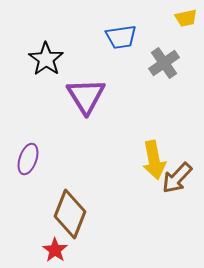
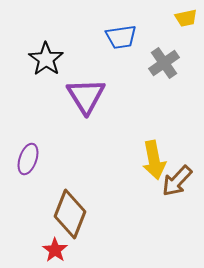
brown arrow: moved 3 px down
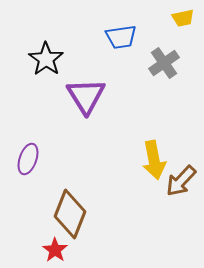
yellow trapezoid: moved 3 px left
brown arrow: moved 4 px right
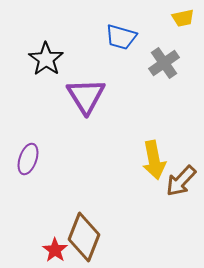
blue trapezoid: rotated 24 degrees clockwise
brown diamond: moved 14 px right, 23 px down
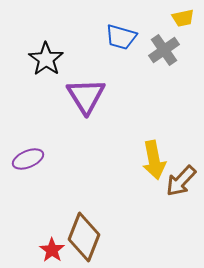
gray cross: moved 13 px up
purple ellipse: rotated 48 degrees clockwise
red star: moved 3 px left
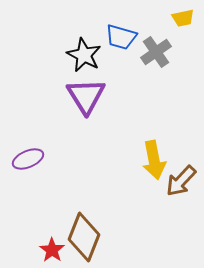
gray cross: moved 8 px left, 2 px down
black star: moved 38 px right, 4 px up; rotated 8 degrees counterclockwise
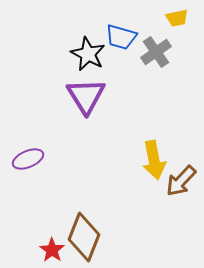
yellow trapezoid: moved 6 px left
black star: moved 4 px right, 1 px up
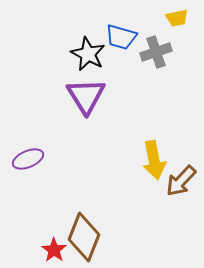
gray cross: rotated 16 degrees clockwise
red star: moved 2 px right
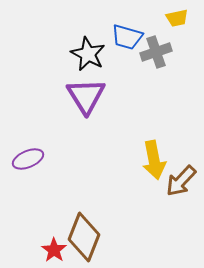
blue trapezoid: moved 6 px right
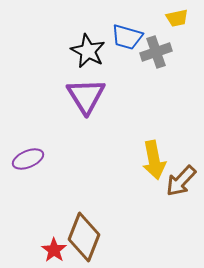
black star: moved 3 px up
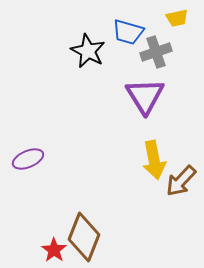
blue trapezoid: moved 1 px right, 5 px up
purple triangle: moved 59 px right
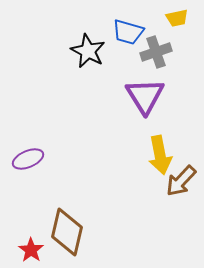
yellow arrow: moved 6 px right, 5 px up
brown diamond: moved 17 px left, 5 px up; rotated 9 degrees counterclockwise
red star: moved 23 px left
